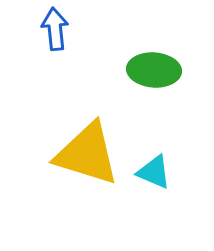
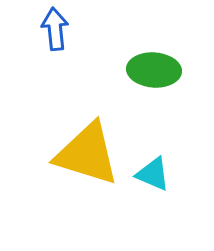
cyan triangle: moved 1 px left, 2 px down
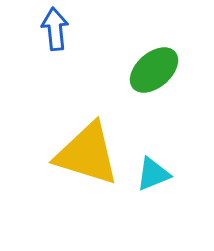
green ellipse: rotated 45 degrees counterclockwise
cyan triangle: rotated 45 degrees counterclockwise
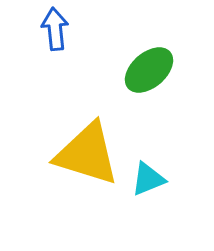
green ellipse: moved 5 px left
cyan triangle: moved 5 px left, 5 px down
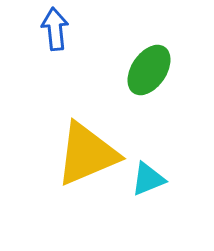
green ellipse: rotated 15 degrees counterclockwise
yellow triangle: rotated 40 degrees counterclockwise
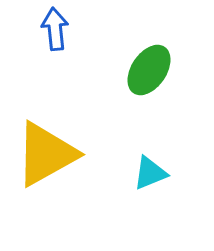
yellow triangle: moved 41 px left; rotated 6 degrees counterclockwise
cyan triangle: moved 2 px right, 6 px up
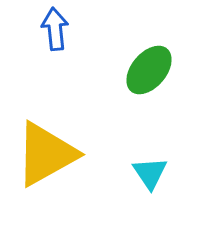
green ellipse: rotated 6 degrees clockwise
cyan triangle: rotated 42 degrees counterclockwise
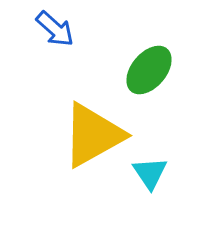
blue arrow: rotated 138 degrees clockwise
yellow triangle: moved 47 px right, 19 px up
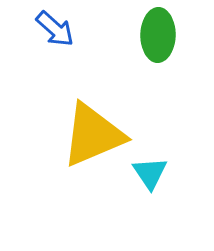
green ellipse: moved 9 px right, 35 px up; rotated 39 degrees counterclockwise
yellow triangle: rotated 6 degrees clockwise
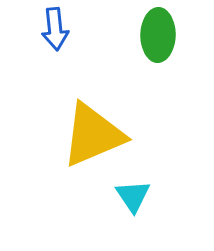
blue arrow: rotated 42 degrees clockwise
cyan triangle: moved 17 px left, 23 px down
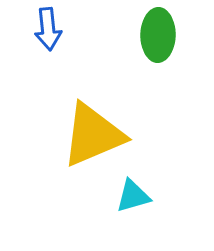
blue arrow: moved 7 px left
cyan triangle: rotated 48 degrees clockwise
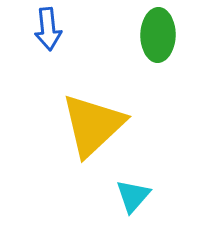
yellow triangle: moved 10 px up; rotated 20 degrees counterclockwise
cyan triangle: rotated 33 degrees counterclockwise
